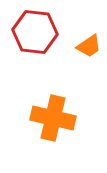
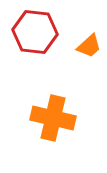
orange trapezoid: rotated 8 degrees counterclockwise
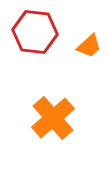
orange cross: rotated 36 degrees clockwise
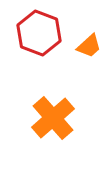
red hexagon: moved 4 px right, 1 px down; rotated 15 degrees clockwise
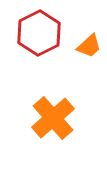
red hexagon: rotated 12 degrees clockwise
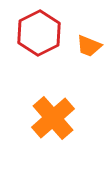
orange trapezoid: rotated 64 degrees clockwise
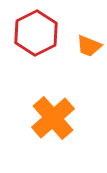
red hexagon: moved 3 px left
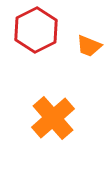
red hexagon: moved 3 px up
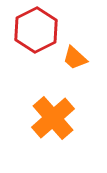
orange trapezoid: moved 14 px left, 12 px down; rotated 20 degrees clockwise
